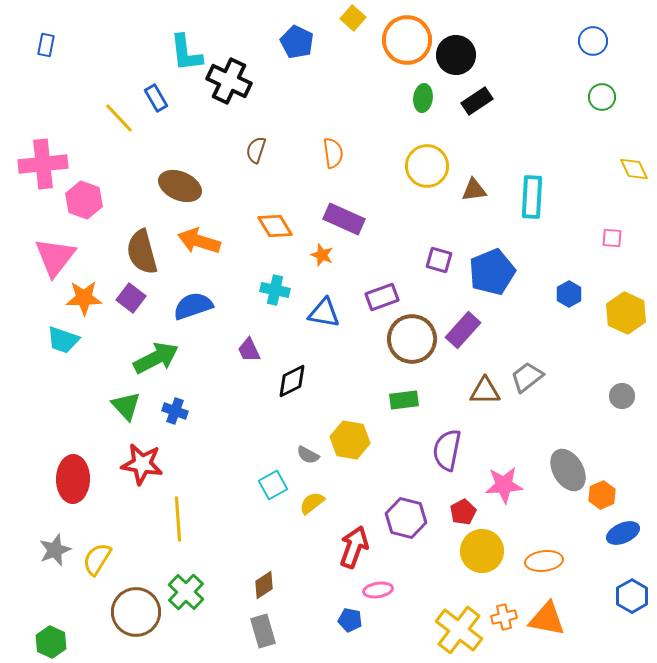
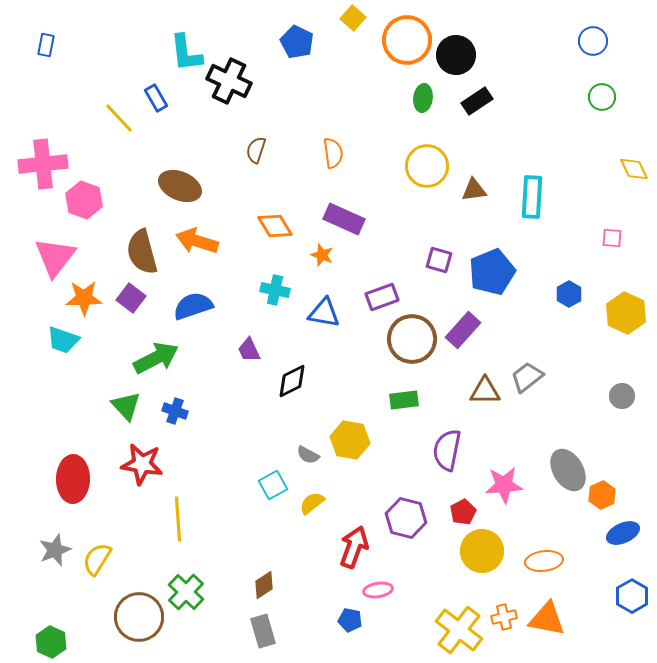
orange arrow at (199, 241): moved 2 px left
brown circle at (136, 612): moved 3 px right, 5 px down
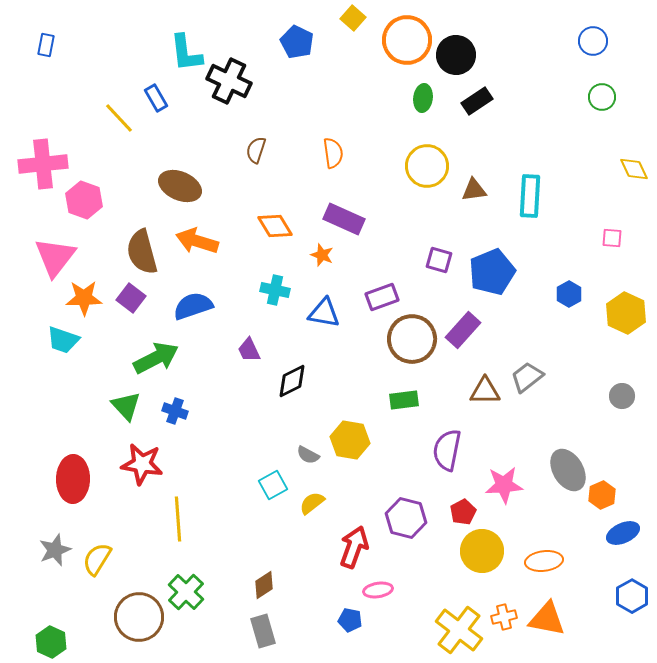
cyan rectangle at (532, 197): moved 2 px left, 1 px up
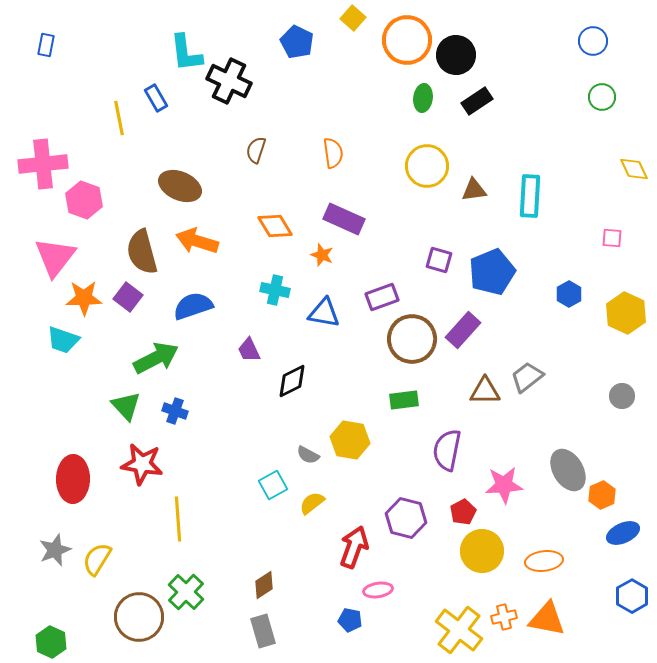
yellow line at (119, 118): rotated 32 degrees clockwise
purple square at (131, 298): moved 3 px left, 1 px up
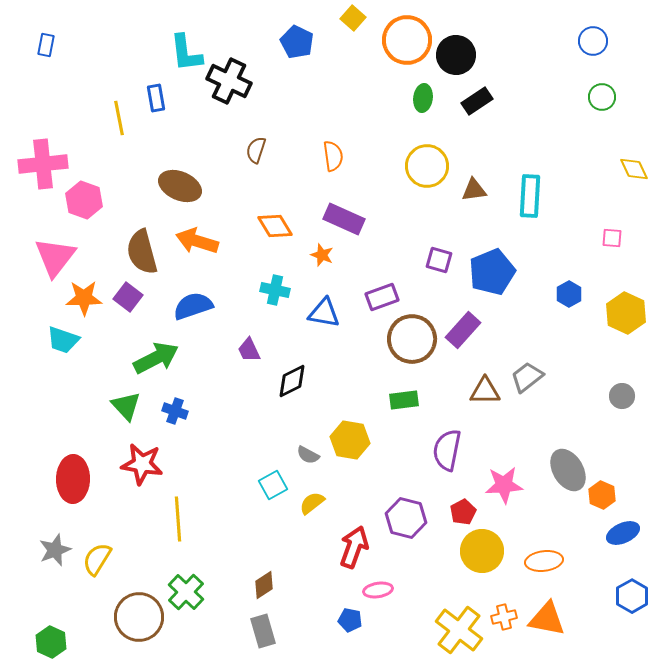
blue rectangle at (156, 98): rotated 20 degrees clockwise
orange semicircle at (333, 153): moved 3 px down
orange hexagon at (602, 495): rotated 12 degrees counterclockwise
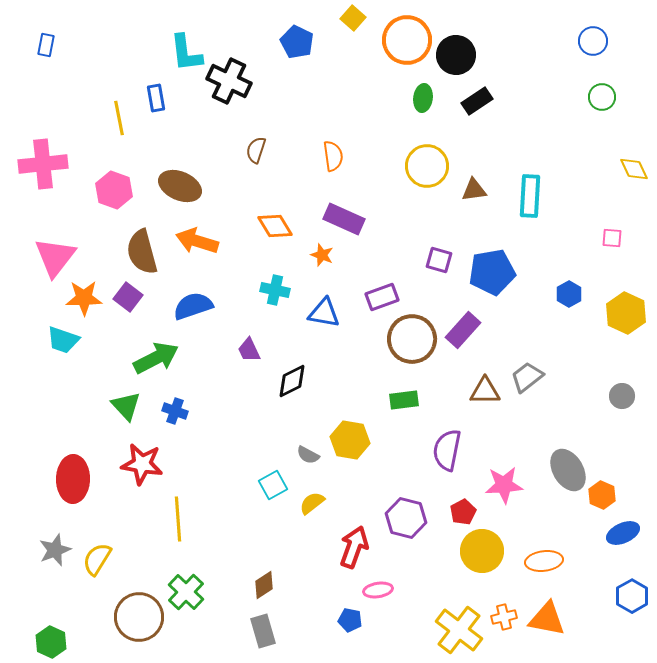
pink hexagon at (84, 200): moved 30 px right, 10 px up
blue pentagon at (492, 272): rotated 12 degrees clockwise
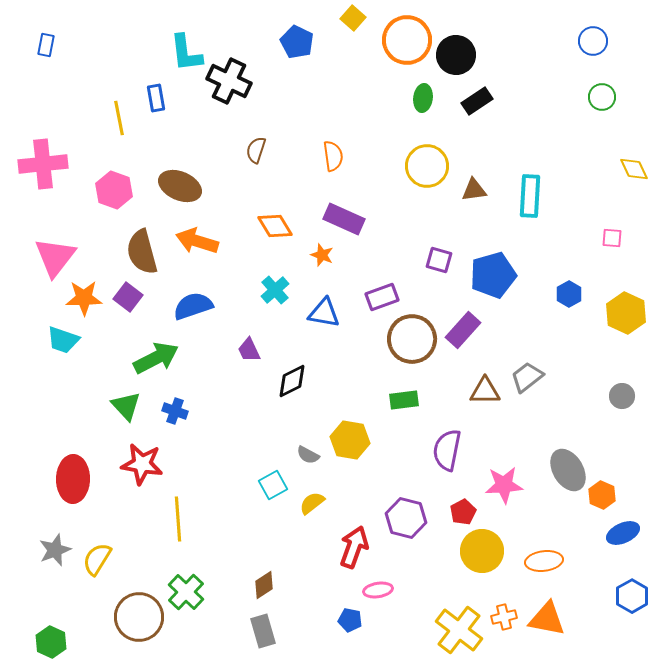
blue pentagon at (492, 272): moved 1 px right, 3 px down; rotated 6 degrees counterclockwise
cyan cross at (275, 290): rotated 36 degrees clockwise
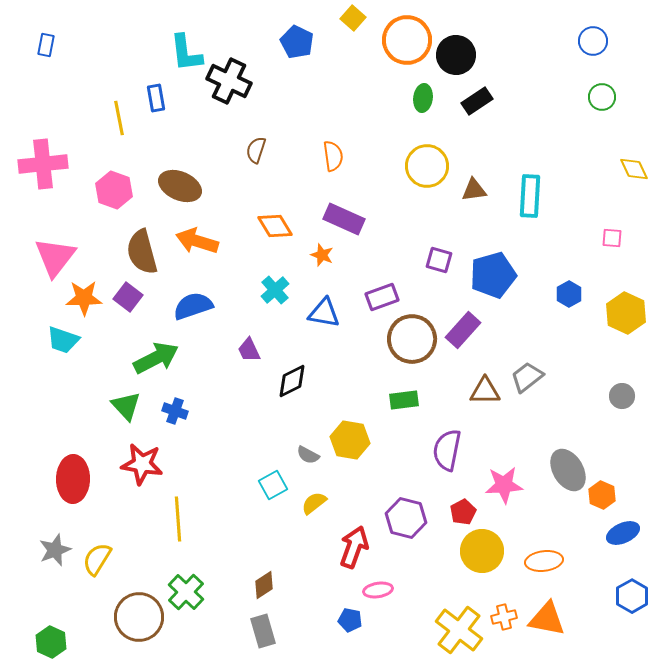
yellow semicircle at (312, 503): moved 2 px right
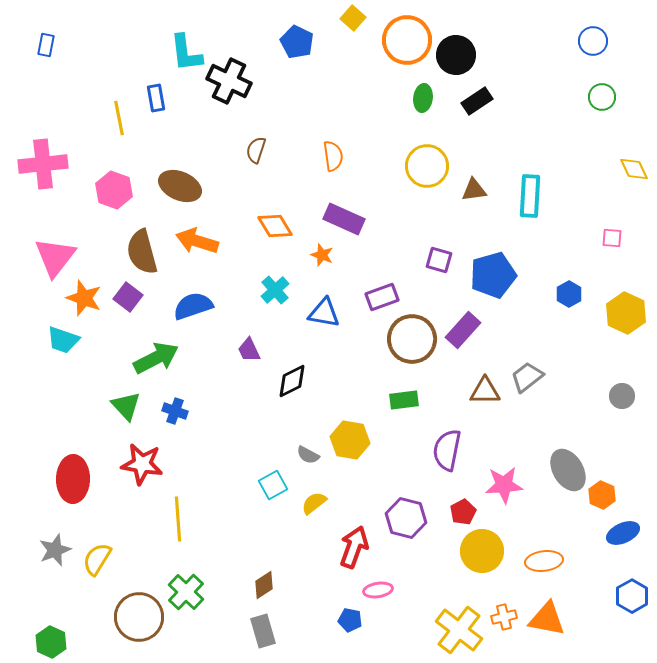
orange star at (84, 298): rotated 21 degrees clockwise
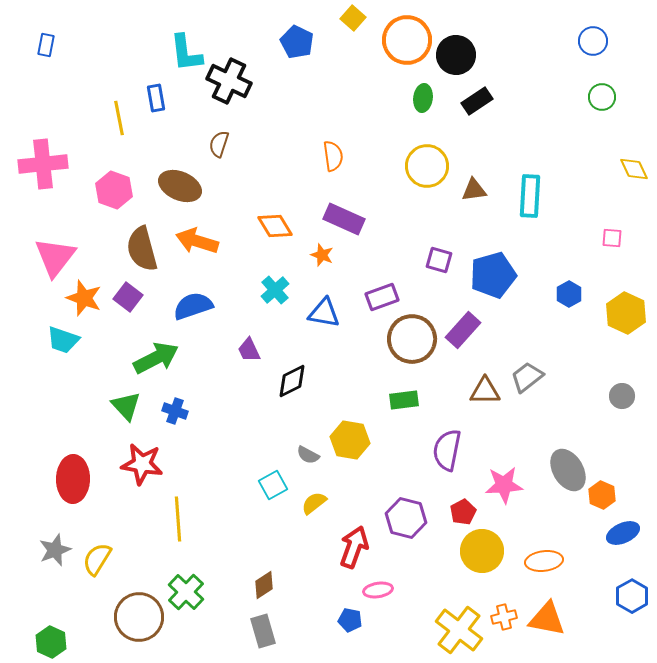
brown semicircle at (256, 150): moved 37 px left, 6 px up
brown semicircle at (142, 252): moved 3 px up
